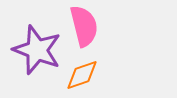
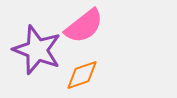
pink semicircle: rotated 66 degrees clockwise
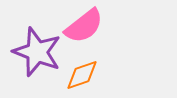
purple star: moved 2 px down
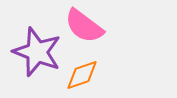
pink semicircle: rotated 75 degrees clockwise
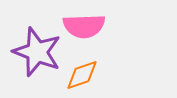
pink semicircle: rotated 39 degrees counterclockwise
